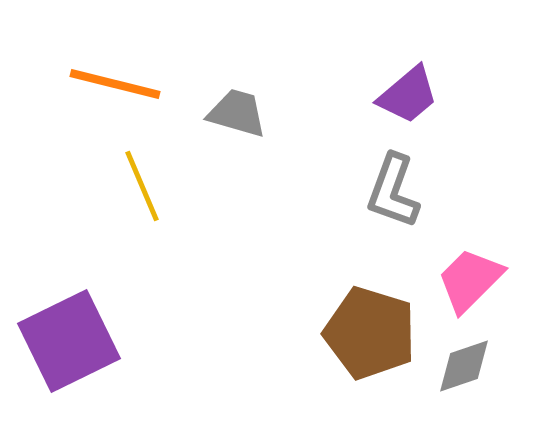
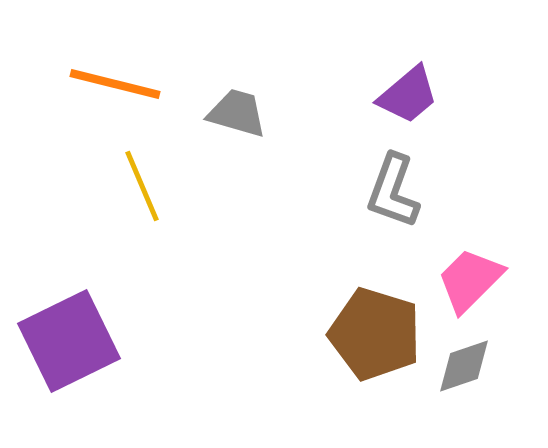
brown pentagon: moved 5 px right, 1 px down
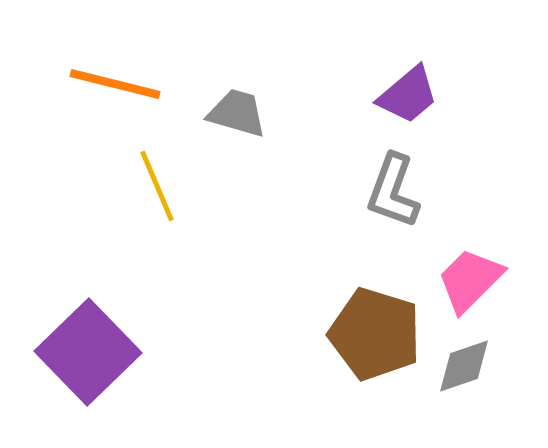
yellow line: moved 15 px right
purple square: moved 19 px right, 11 px down; rotated 18 degrees counterclockwise
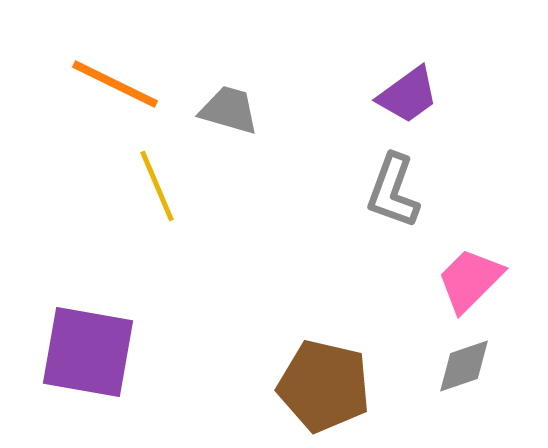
orange line: rotated 12 degrees clockwise
purple trapezoid: rotated 4 degrees clockwise
gray trapezoid: moved 8 px left, 3 px up
brown pentagon: moved 51 px left, 52 px down; rotated 4 degrees counterclockwise
purple square: rotated 36 degrees counterclockwise
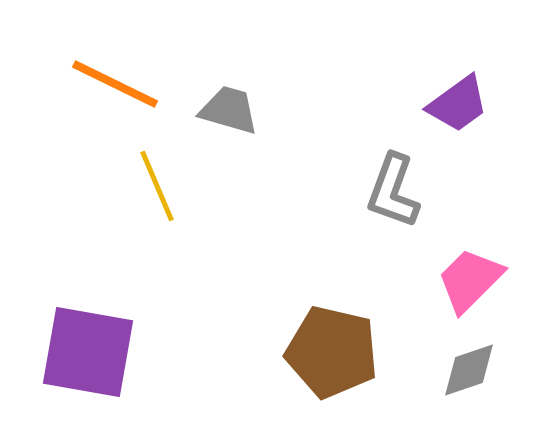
purple trapezoid: moved 50 px right, 9 px down
gray diamond: moved 5 px right, 4 px down
brown pentagon: moved 8 px right, 34 px up
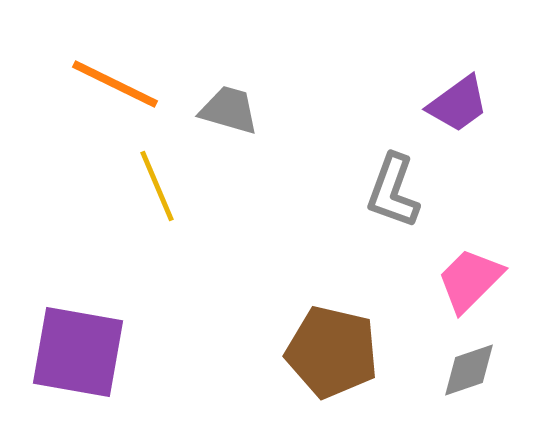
purple square: moved 10 px left
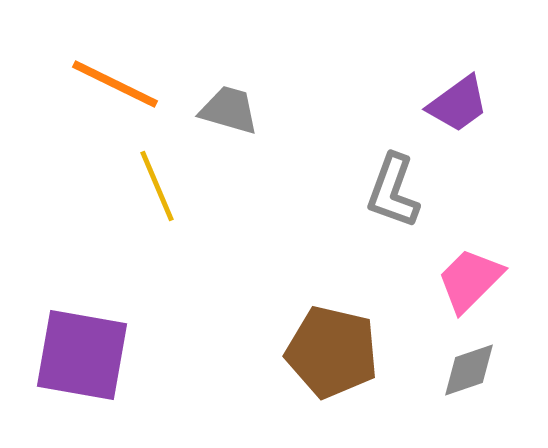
purple square: moved 4 px right, 3 px down
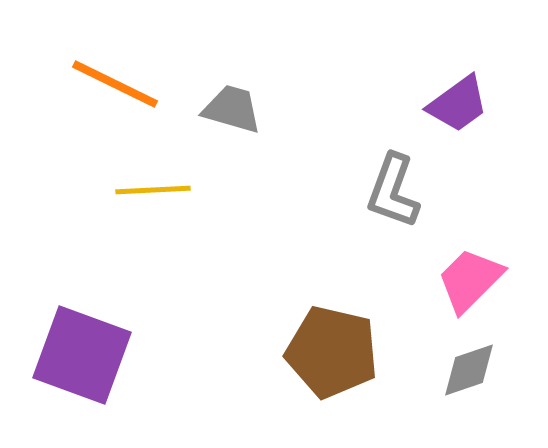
gray trapezoid: moved 3 px right, 1 px up
yellow line: moved 4 px left, 4 px down; rotated 70 degrees counterclockwise
purple square: rotated 10 degrees clockwise
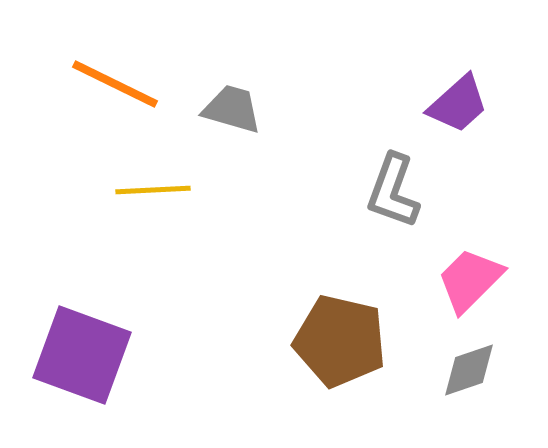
purple trapezoid: rotated 6 degrees counterclockwise
brown pentagon: moved 8 px right, 11 px up
